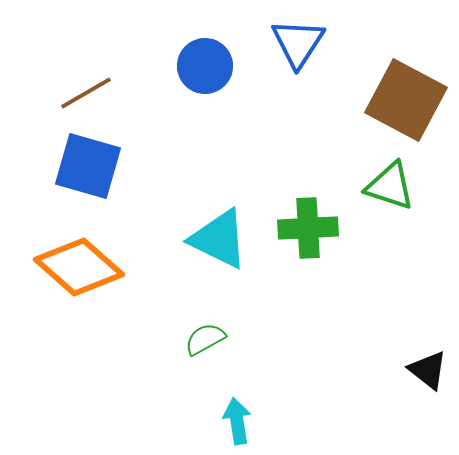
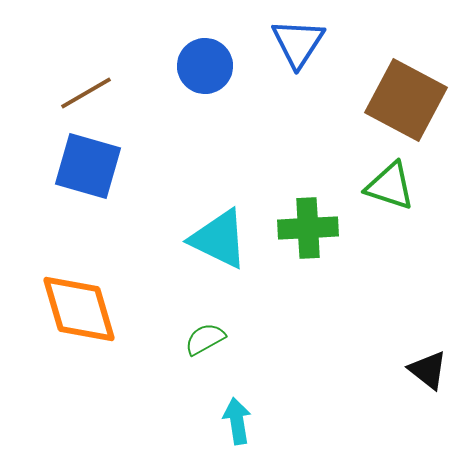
orange diamond: moved 42 px down; rotated 32 degrees clockwise
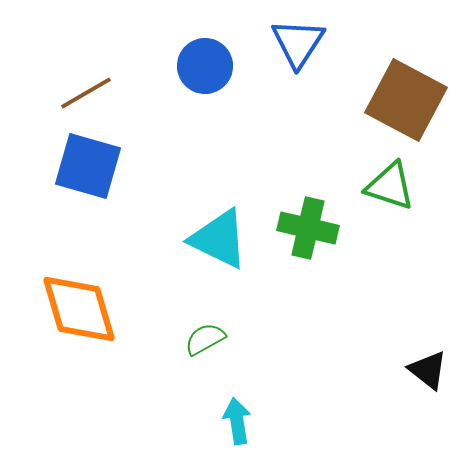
green cross: rotated 16 degrees clockwise
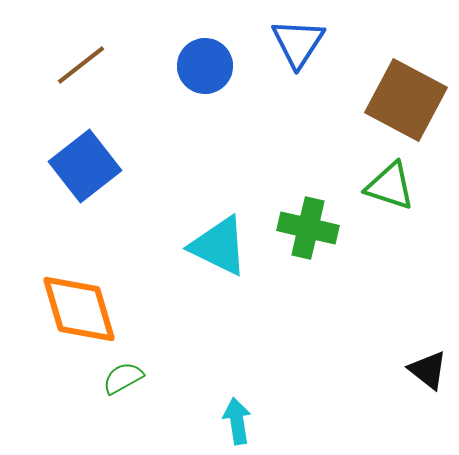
brown line: moved 5 px left, 28 px up; rotated 8 degrees counterclockwise
blue square: moved 3 px left; rotated 36 degrees clockwise
cyan triangle: moved 7 px down
green semicircle: moved 82 px left, 39 px down
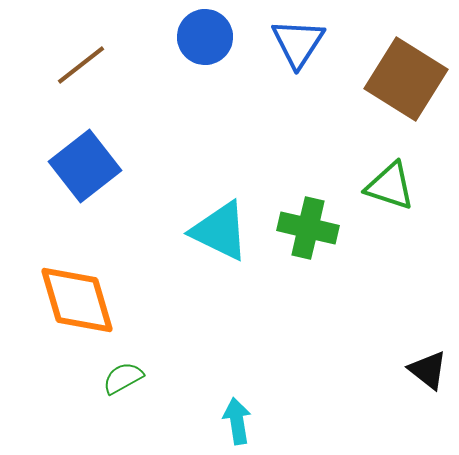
blue circle: moved 29 px up
brown square: moved 21 px up; rotated 4 degrees clockwise
cyan triangle: moved 1 px right, 15 px up
orange diamond: moved 2 px left, 9 px up
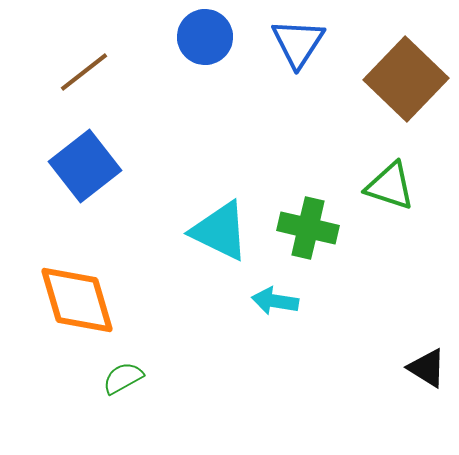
brown line: moved 3 px right, 7 px down
brown square: rotated 12 degrees clockwise
black triangle: moved 1 px left, 2 px up; rotated 6 degrees counterclockwise
cyan arrow: moved 38 px right, 120 px up; rotated 72 degrees counterclockwise
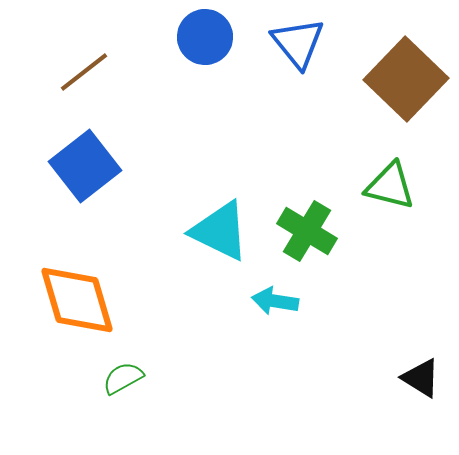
blue triangle: rotated 12 degrees counterclockwise
green triangle: rotated 4 degrees counterclockwise
green cross: moved 1 px left, 3 px down; rotated 18 degrees clockwise
black triangle: moved 6 px left, 10 px down
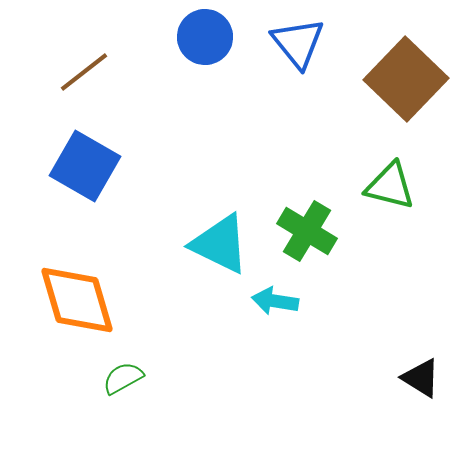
blue square: rotated 22 degrees counterclockwise
cyan triangle: moved 13 px down
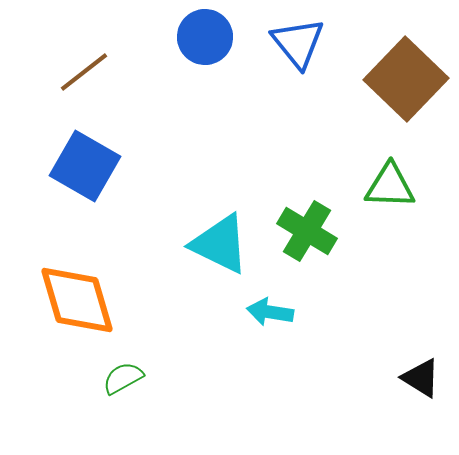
green triangle: rotated 12 degrees counterclockwise
cyan arrow: moved 5 px left, 11 px down
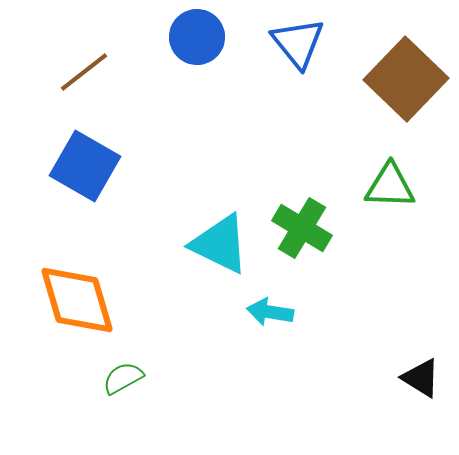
blue circle: moved 8 px left
green cross: moved 5 px left, 3 px up
